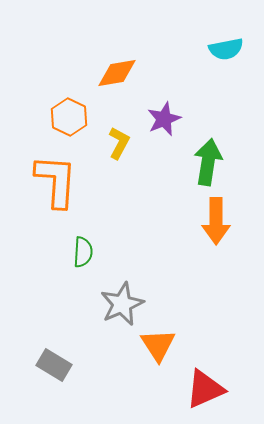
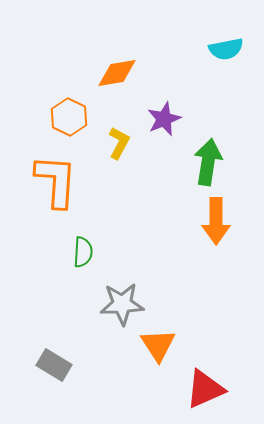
gray star: rotated 21 degrees clockwise
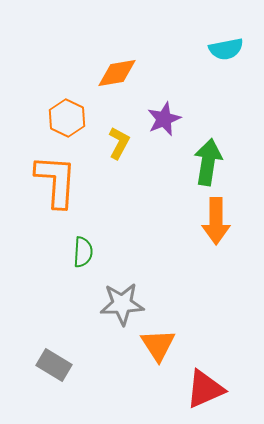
orange hexagon: moved 2 px left, 1 px down
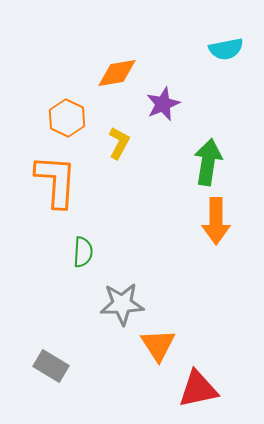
purple star: moved 1 px left, 15 px up
gray rectangle: moved 3 px left, 1 px down
red triangle: moved 7 px left; rotated 12 degrees clockwise
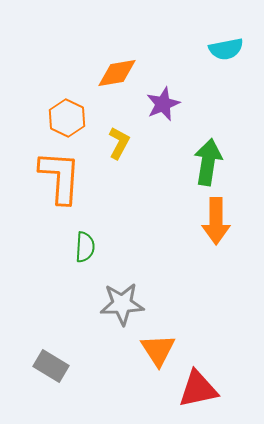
orange L-shape: moved 4 px right, 4 px up
green semicircle: moved 2 px right, 5 px up
orange triangle: moved 5 px down
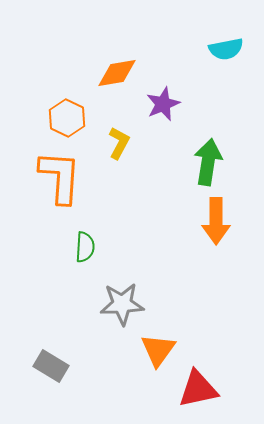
orange triangle: rotated 9 degrees clockwise
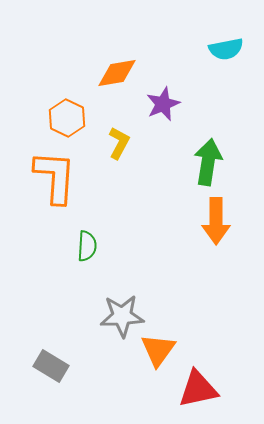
orange L-shape: moved 5 px left
green semicircle: moved 2 px right, 1 px up
gray star: moved 12 px down
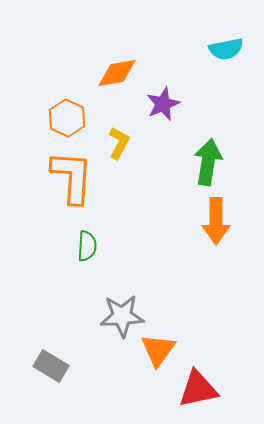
orange L-shape: moved 17 px right
